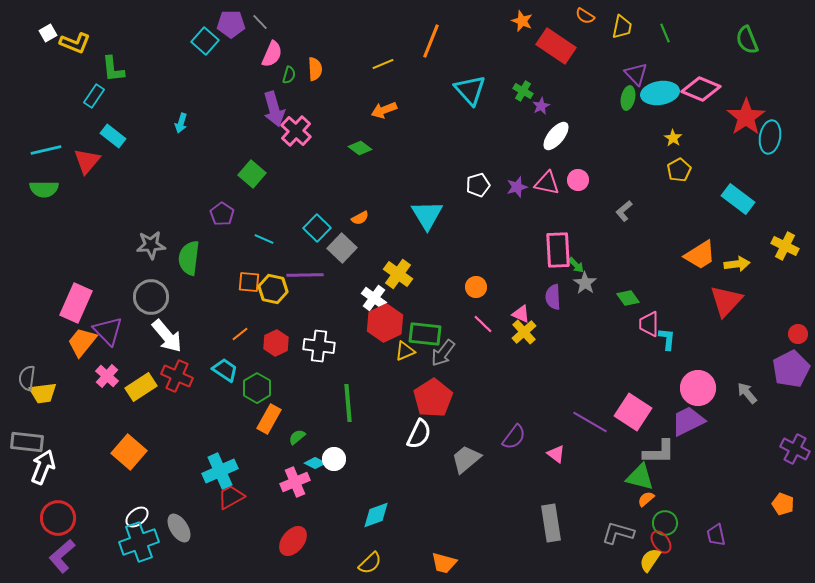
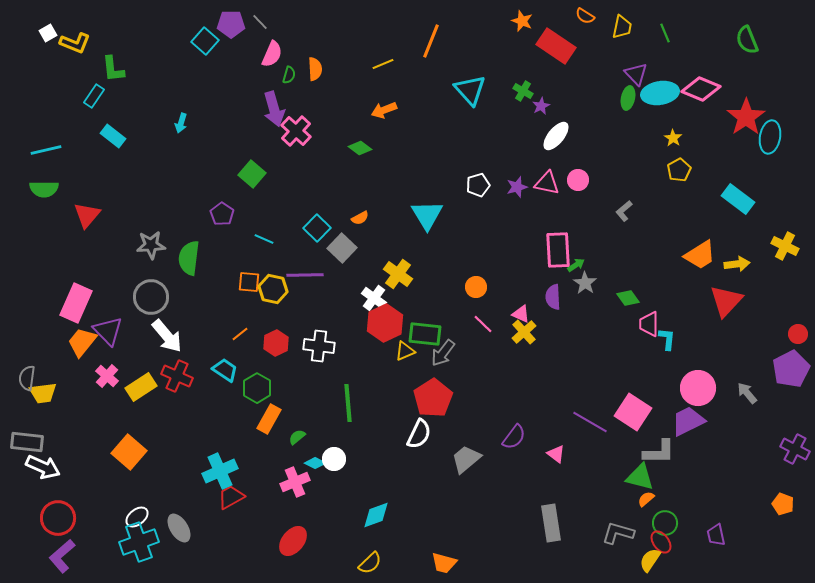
red triangle at (87, 161): moved 54 px down
green arrow at (576, 265): rotated 78 degrees counterclockwise
white arrow at (43, 467): rotated 92 degrees clockwise
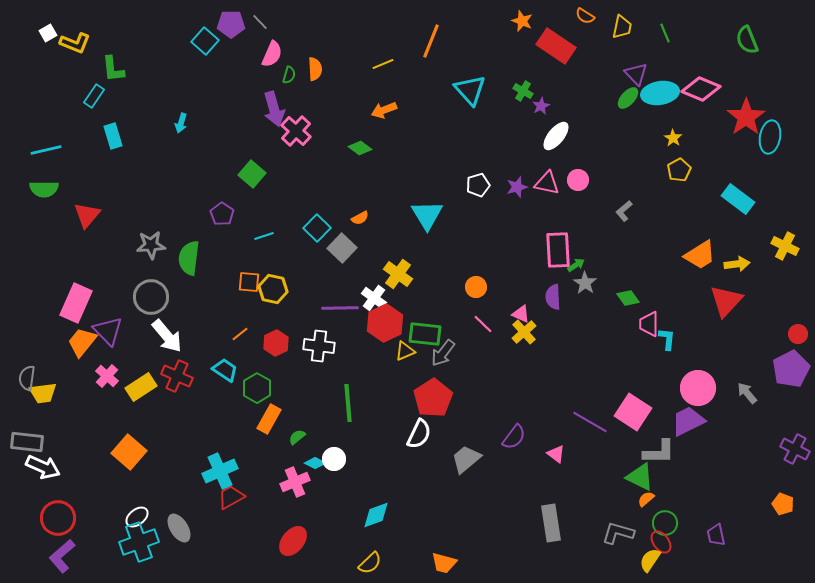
green ellipse at (628, 98): rotated 30 degrees clockwise
cyan rectangle at (113, 136): rotated 35 degrees clockwise
cyan line at (264, 239): moved 3 px up; rotated 42 degrees counterclockwise
purple line at (305, 275): moved 35 px right, 33 px down
green triangle at (640, 477): rotated 12 degrees clockwise
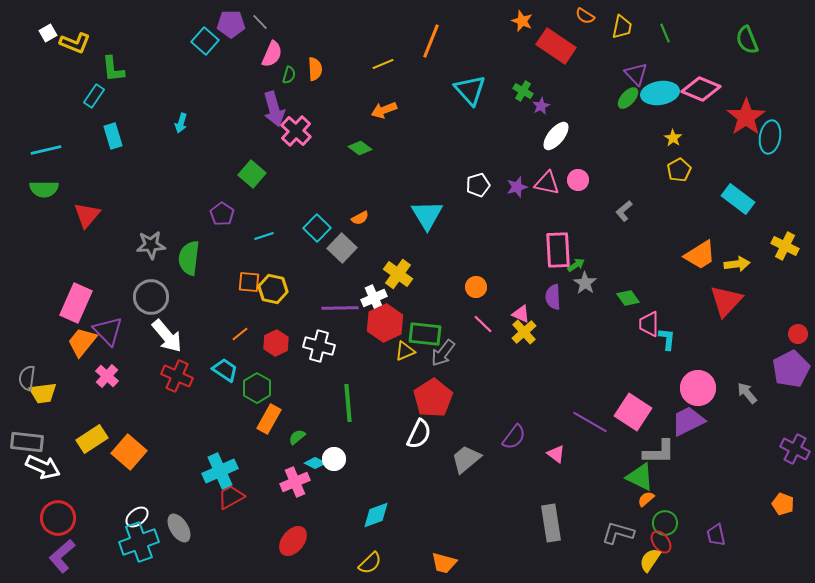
white cross at (374, 298): rotated 30 degrees clockwise
white cross at (319, 346): rotated 8 degrees clockwise
yellow rectangle at (141, 387): moved 49 px left, 52 px down
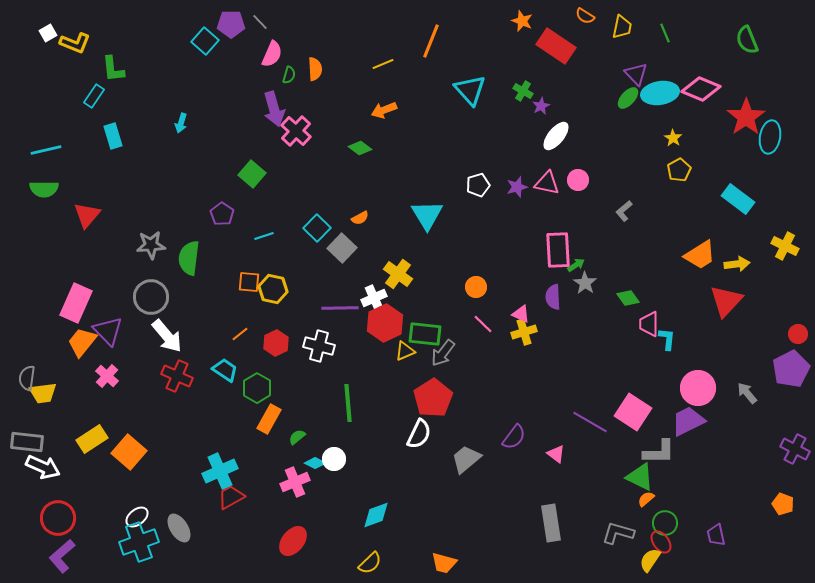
yellow cross at (524, 332): rotated 25 degrees clockwise
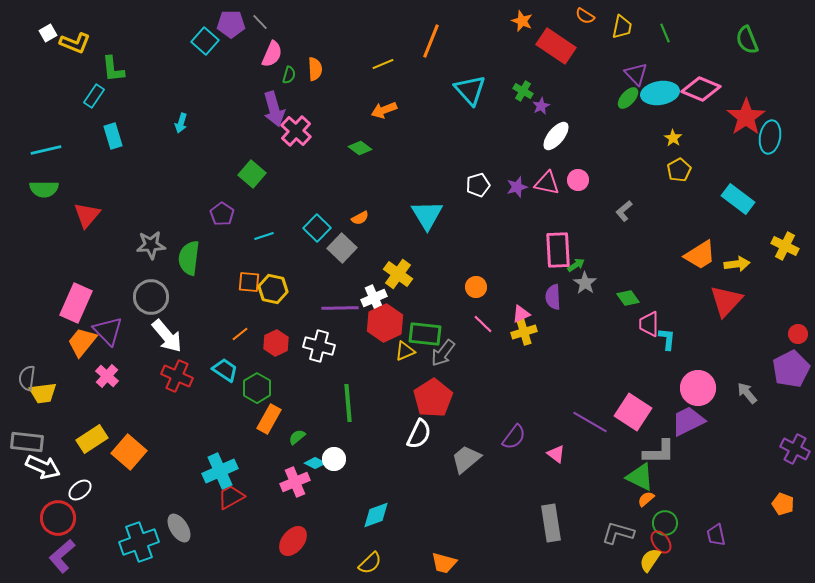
pink triangle at (521, 314): rotated 48 degrees counterclockwise
white ellipse at (137, 517): moved 57 px left, 27 px up
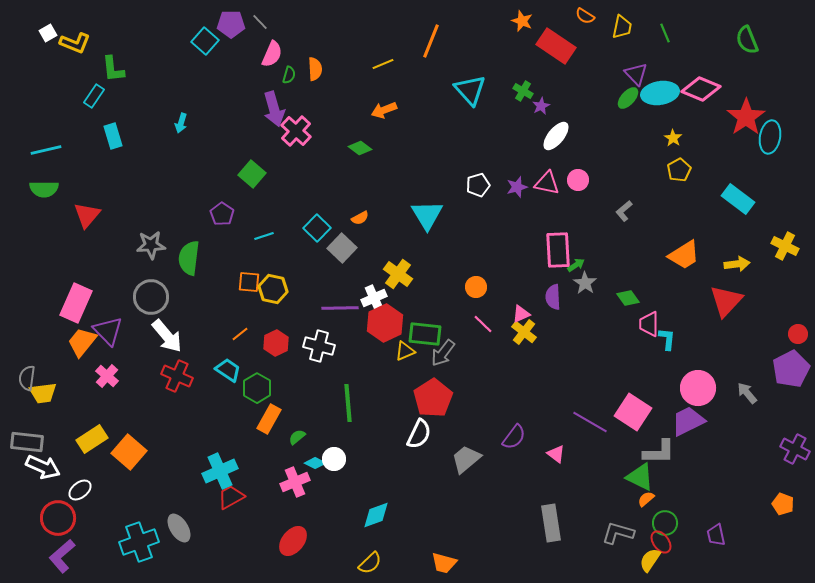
orange trapezoid at (700, 255): moved 16 px left
yellow cross at (524, 332): rotated 35 degrees counterclockwise
cyan trapezoid at (225, 370): moved 3 px right
